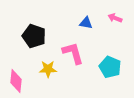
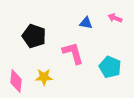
yellow star: moved 4 px left, 8 px down
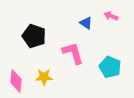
pink arrow: moved 4 px left, 2 px up
blue triangle: rotated 24 degrees clockwise
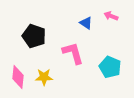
pink diamond: moved 2 px right, 4 px up
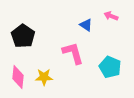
blue triangle: moved 2 px down
black pentagon: moved 11 px left; rotated 15 degrees clockwise
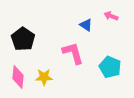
black pentagon: moved 3 px down
